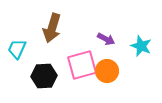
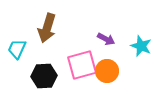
brown arrow: moved 5 px left
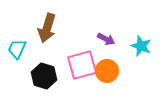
black hexagon: rotated 20 degrees clockwise
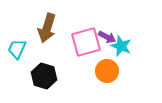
purple arrow: moved 1 px right, 2 px up
cyan star: moved 20 px left
pink square: moved 4 px right, 23 px up
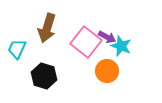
pink square: rotated 36 degrees counterclockwise
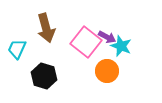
brown arrow: moved 1 px left; rotated 32 degrees counterclockwise
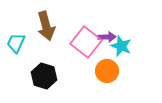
brown arrow: moved 2 px up
purple arrow: rotated 30 degrees counterclockwise
cyan trapezoid: moved 1 px left, 6 px up
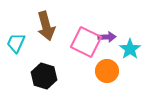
pink square: rotated 12 degrees counterclockwise
cyan star: moved 9 px right, 3 px down; rotated 15 degrees clockwise
